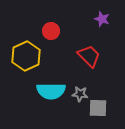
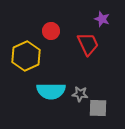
red trapezoid: moved 1 px left, 12 px up; rotated 20 degrees clockwise
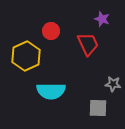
gray star: moved 33 px right, 10 px up
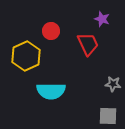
gray square: moved 10 px right, 8 px down
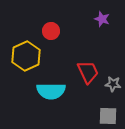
red trapezoid: moved 28 px down
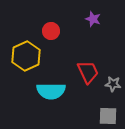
purple star: moved 9 px left
